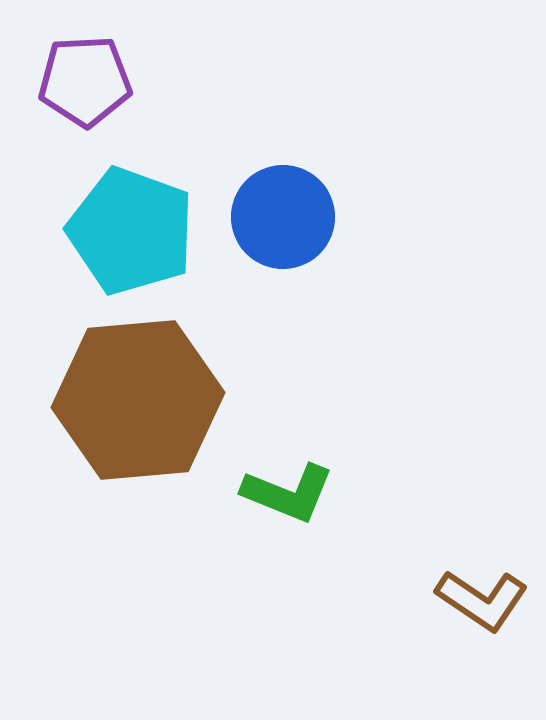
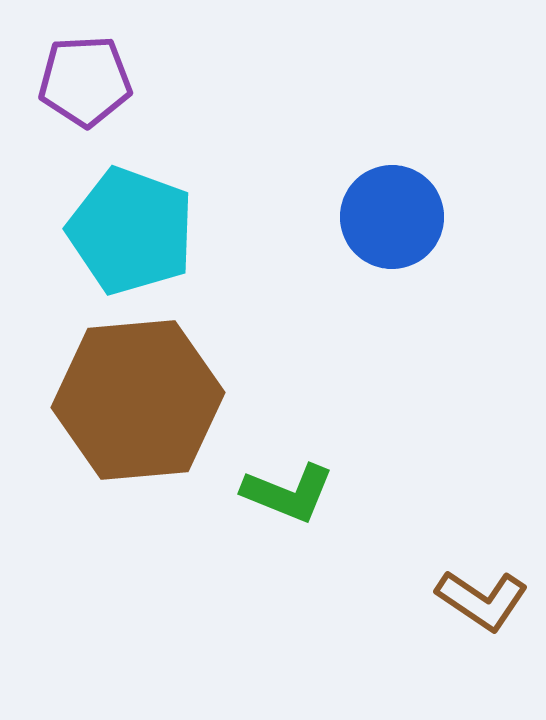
blue circle: moved 109 px right
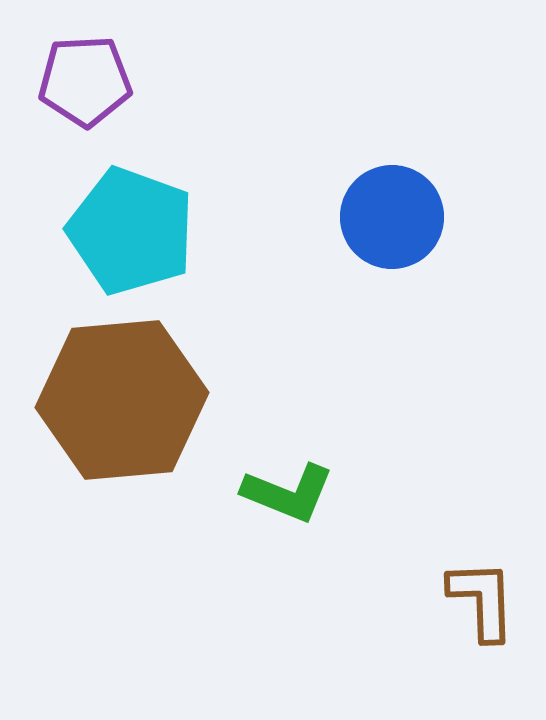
brown hexagon: moved 16 px left
brown L-shape: rotated 126 degrees counterclockwise
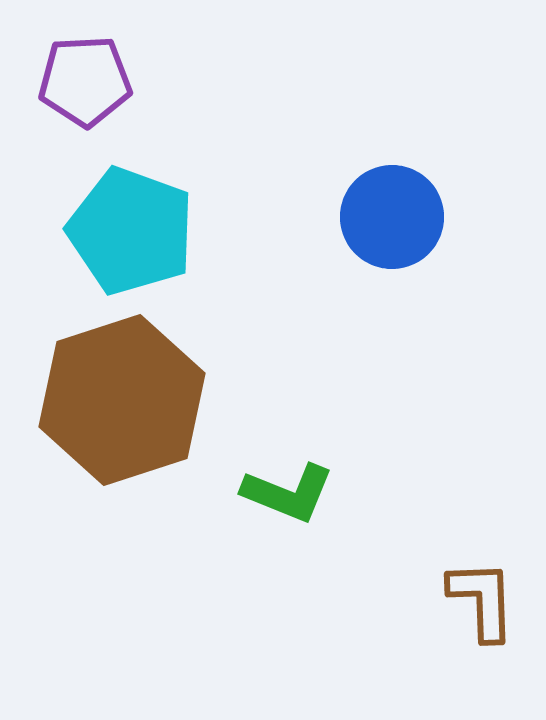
brown hexagon: rotated 13 degrees counterclockwise
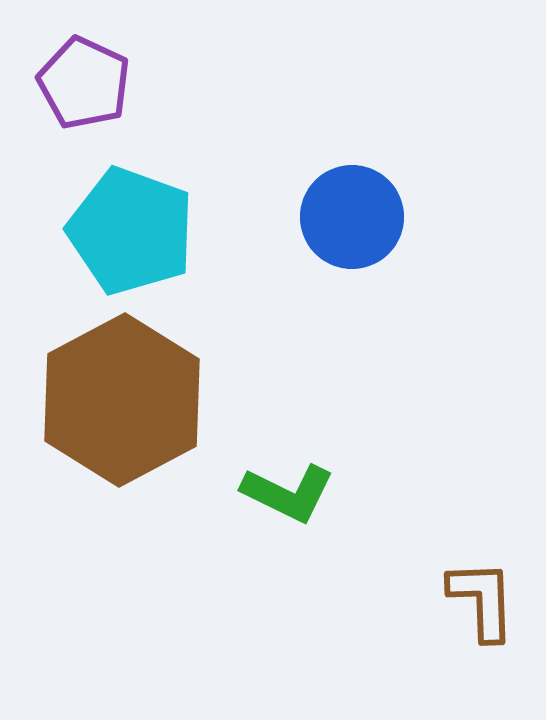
purple pentagon: moved 1 px left, 2 px down; rotated 28 degrees clockwise
blue circle: moved 40 px left
brown hexagon: rotated 10 degrees counterclockwise
green L-shape: rotated 4 degrees clockwise
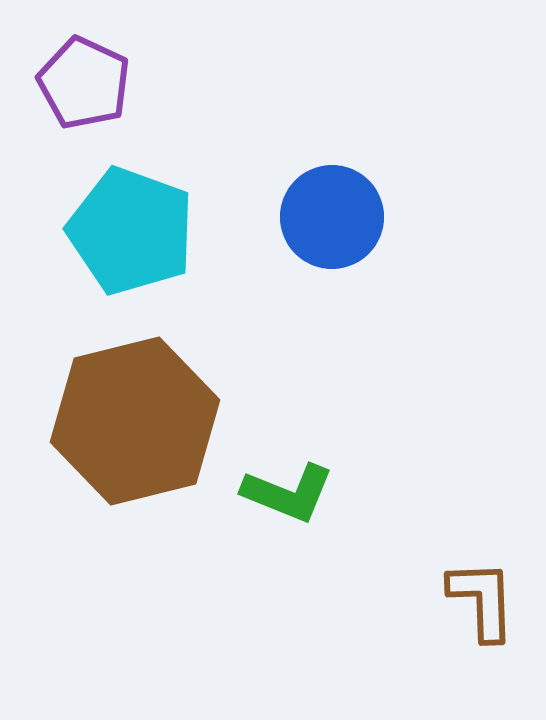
blue circle: moved 20 px left
brown hexagon: moved 13 px right, 21 px down; rotated 14 degrees clockwise
green L-shape: rotated 4 degrees counterclockwise
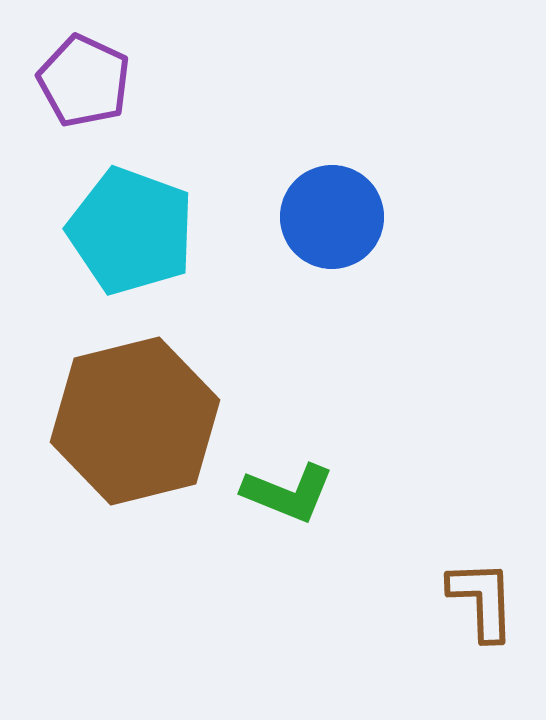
purple pentagon: moved 2 px up
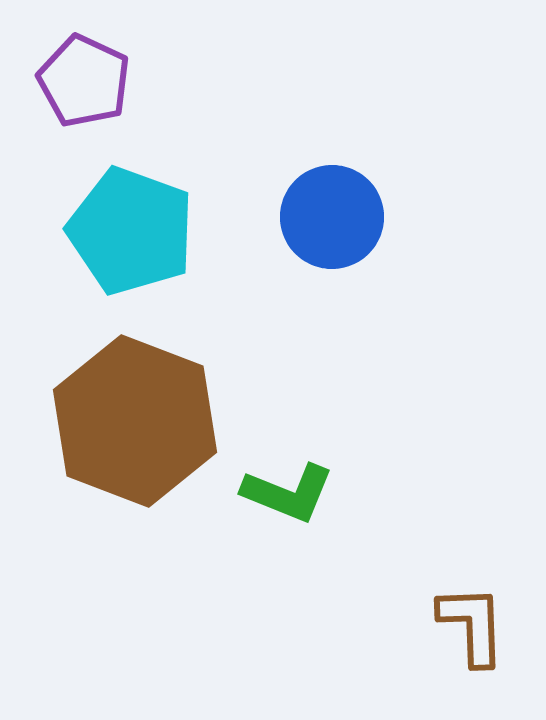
brown hexagon: rotated 25 degrees counterclockwise
brown L-shape: moved 10 px left, 25 px down
